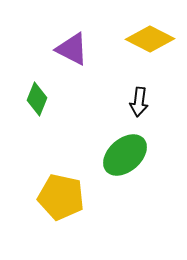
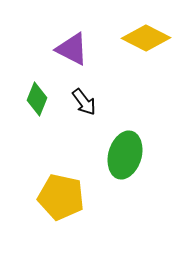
yellow diamond: moved 4 px left, 1 px up
black arrow: moved 55 px left; rotated 44 degrees counterclockwise
green ellipse: rotated 33 degrees counterclockwise
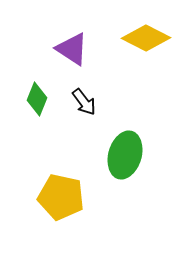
purple triangle: rotated 6 degrees clockwise
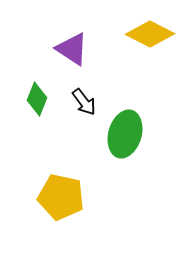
yellow diamond: moved 4 px right, 4 px up
green ellipse: moved 21 px up
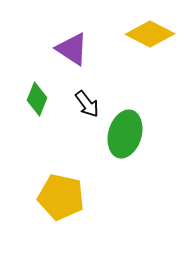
black arrow: moved 3 px right, 2 px down
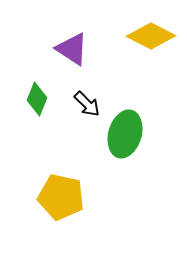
yellow diamond: moved 1 px right, 2 px down
black arrow: rotated 8 degrees counterclockwise
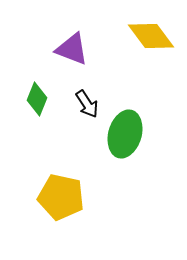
yellow diamond: rotated 27 degrees clockwise
purple triangle: rotated 12 degrees counterclockwise
black arrow: rotated 12 degrees clockwise
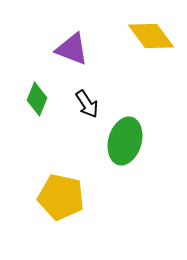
green ellipse: moved 7 px down
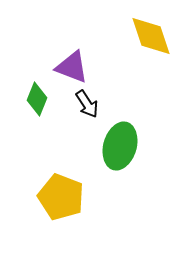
yellow diamond: rotated 18 degrees clockwise
purple triangle: moved 18 px down
green ellipse: moved 5 px left, 5 px down
yellow pentagon: rotated 9 degrees clockwise
